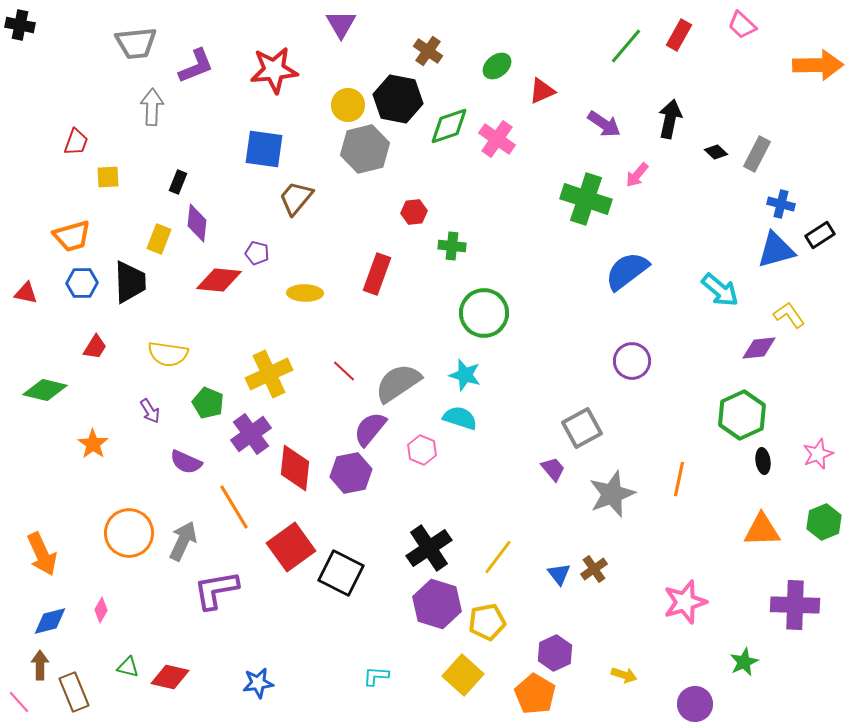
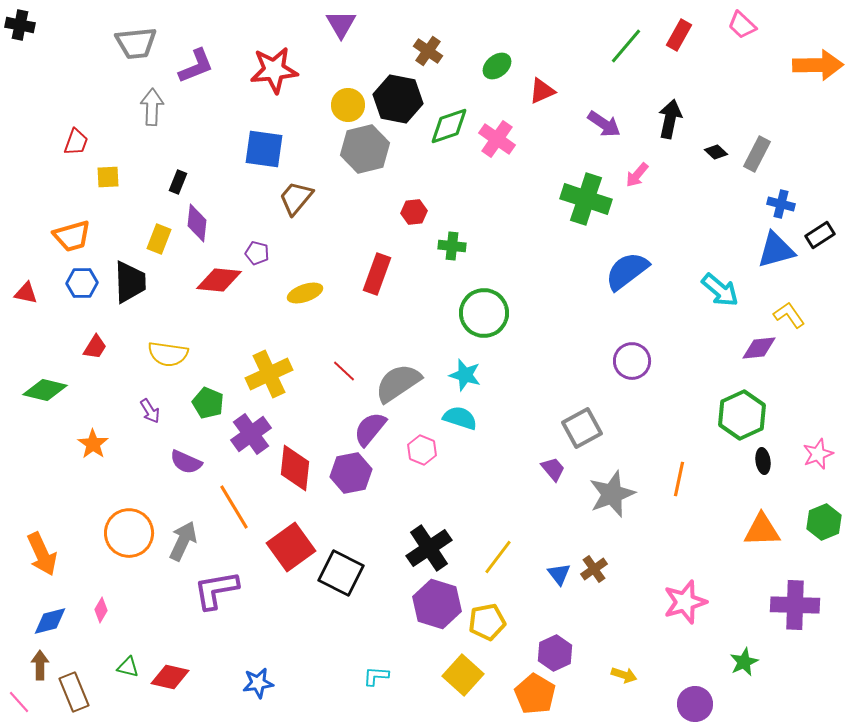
yellow ellipse at (305, 293): rotated 20 degrees counterclockwise
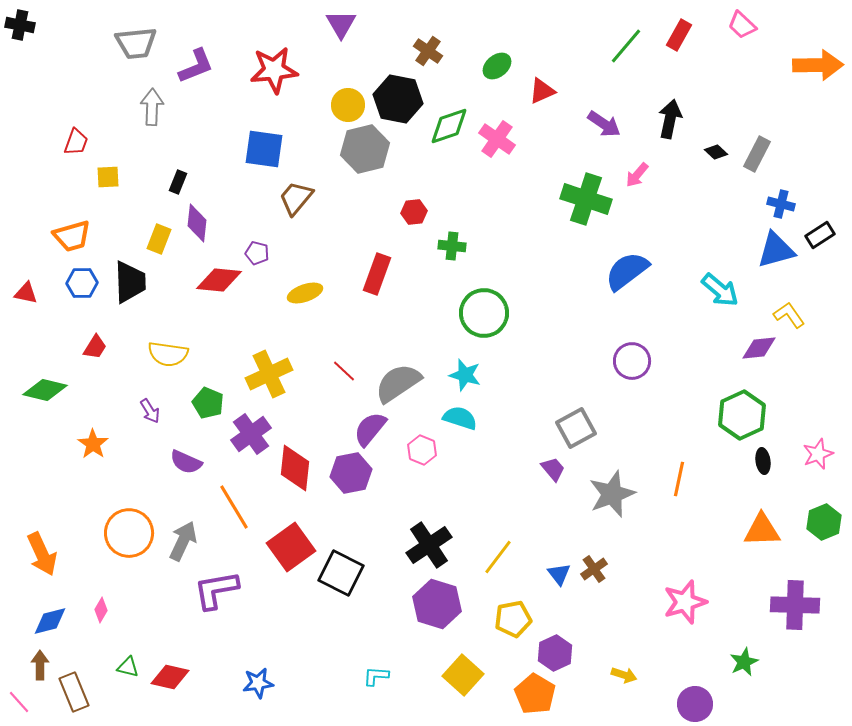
gray square at (582, 428): moved 6 px left
black cross at (429, 548): moved 3 px up
yellow pentagon at (487, 622): moved 26 px right, 3 px up
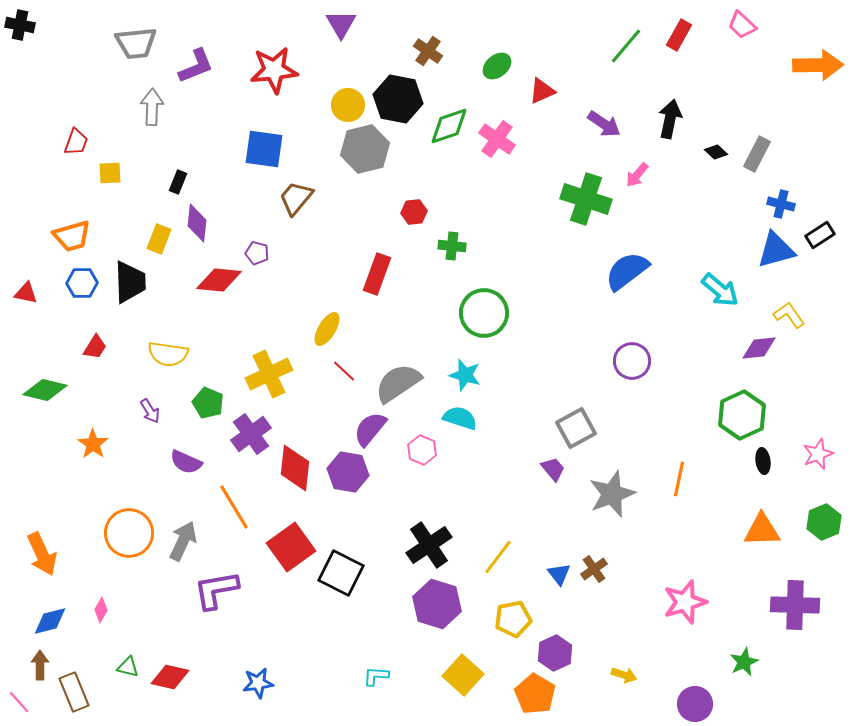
yellow square at (108, 177): moved 2 px right, 4 px up
yellow ellipse at (305, 293): moved 22 px right, 36 px down; rotated 40 degrees counterclockwise
purple hexagon at (351, 473): moved 3 px left, 1 px up; rotated 21 degrees clockwise
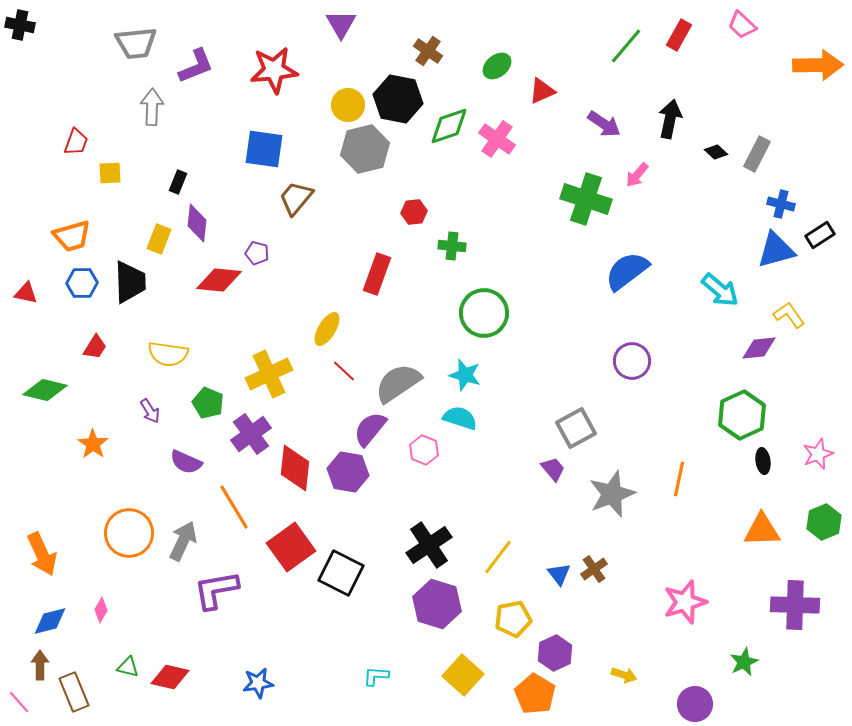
pink hexagon at (422, 450): moved 2 px right
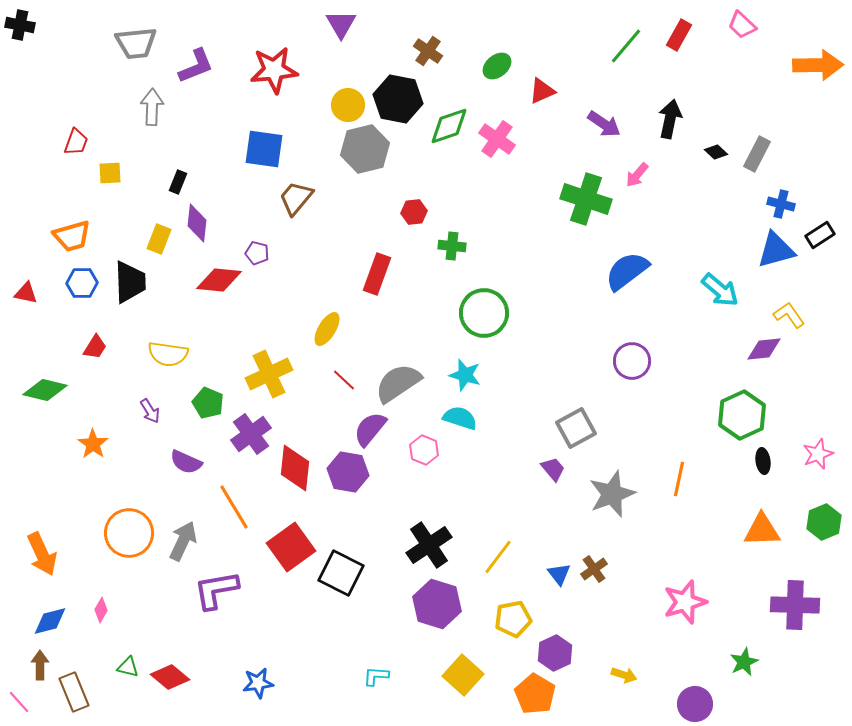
purple diamond at (759, 348): moved 5 px right, 1 px down
red line at (344, 371): moved 9 px down
red diamond at (170, 677): rotated 27 degrees clockwise
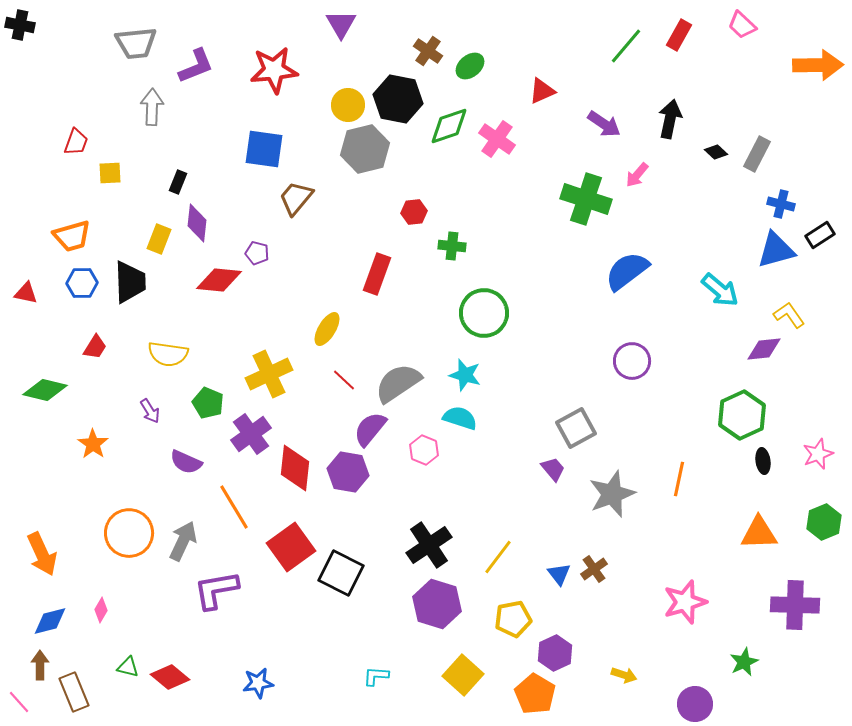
green ellipse at (497, 66): moved 27 px left
orange triangle at (762, 530): moved 3 px left, 3 px down
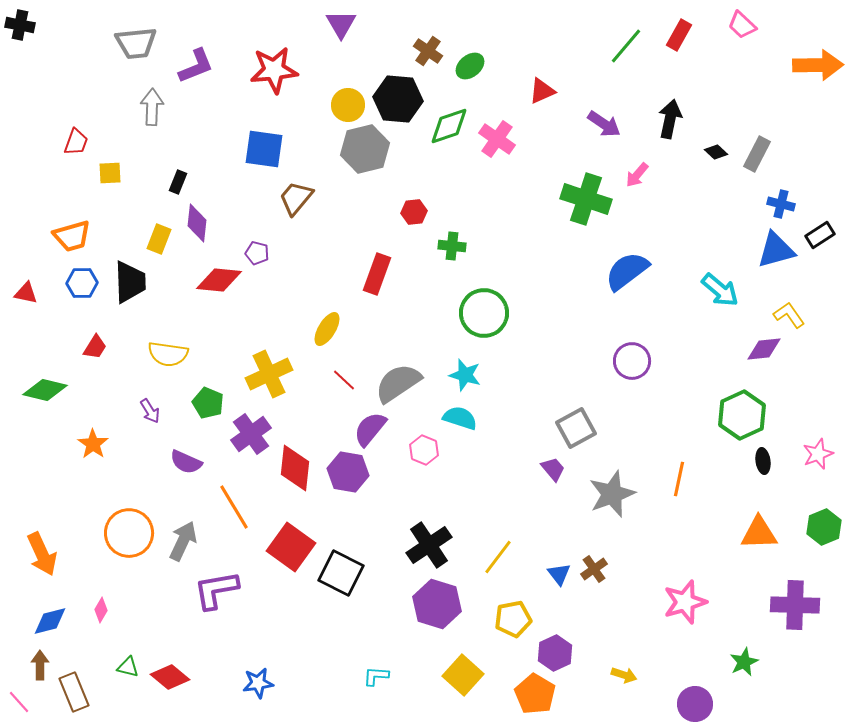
black hexagon at (398, 99): rotated 6 degrees counterclockwise
green hexagon at (824, 522): moved 5 px down
red square at (291, 547): rotated 18 degrees counterclockwise
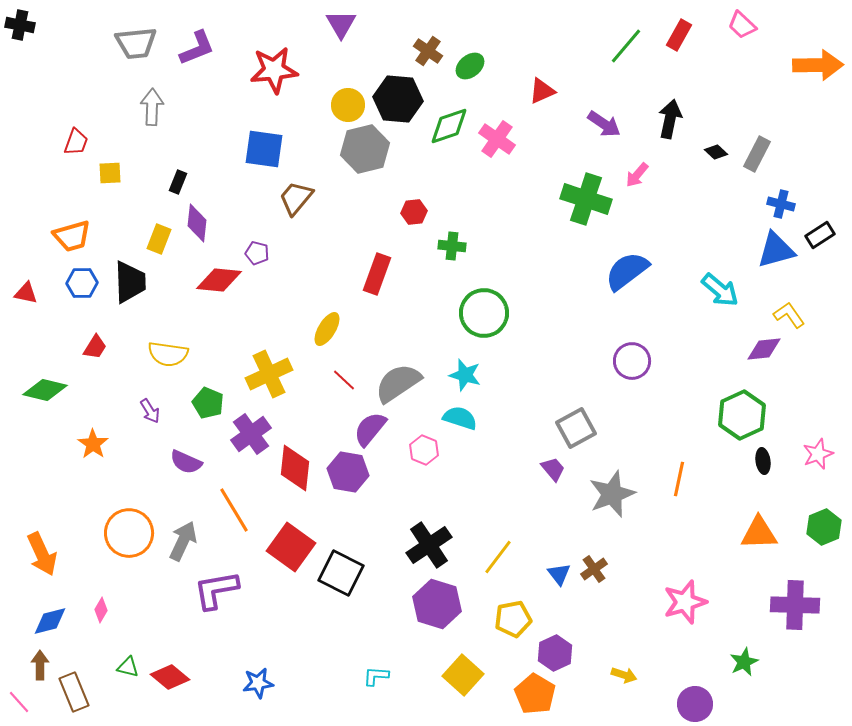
purple L-shape at (196, 66): moved 1 px right, 18 px up
orange line at (234, 507): moved 3 px down
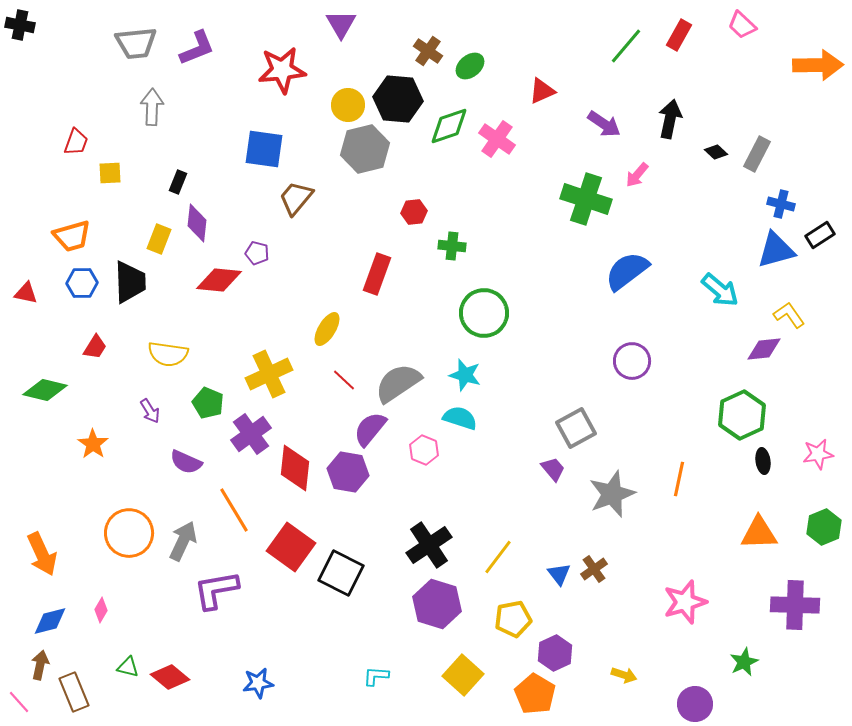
red star at (274, 70): moved 8 px right
pink star at (818, 454): rotated 12 degrees clockwise
brown arrow at (40, 665): rotated 12 degrees clockwise
